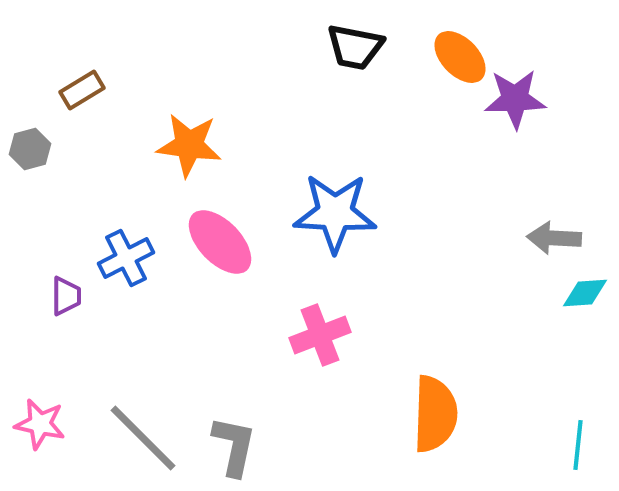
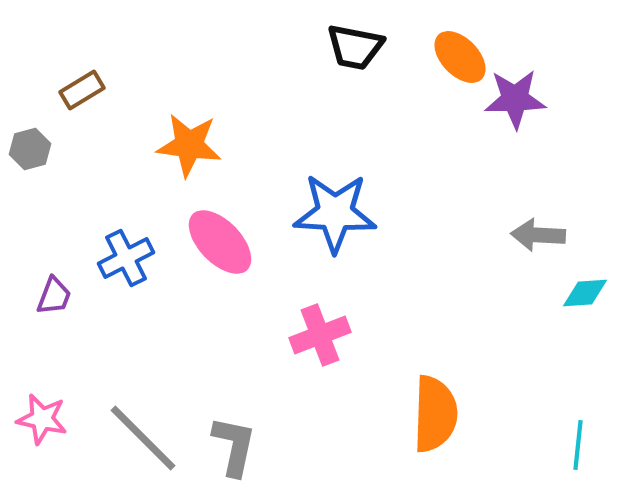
gray arrow: moved 16 px left, 3 px up
purple trapezoid: moved 12 px left; rotated 21 degrees clockwise
pink star: moved 2 px right, 5 px up
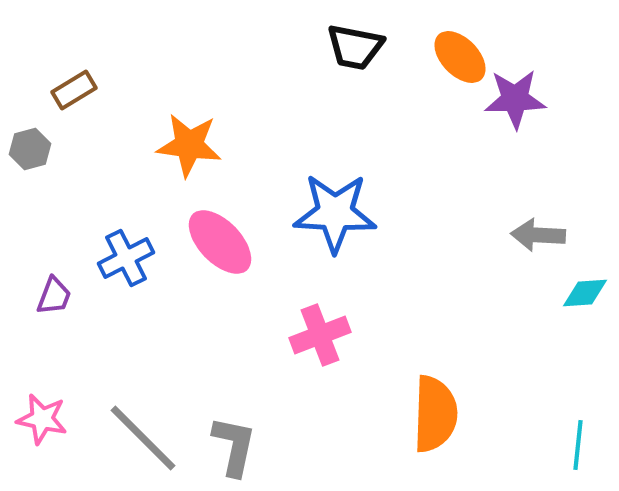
brown rectangle: moved 8 px left
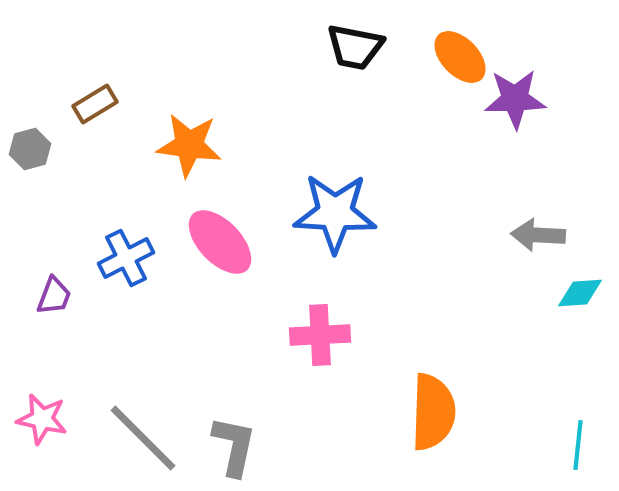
brown rectangle: moved 21 px right, 14 px down
cyan diamond: moved 5 px left
pink cross: rotated 18 degrees clockwise
orange semicircle: moved 2 px left, 2 px up
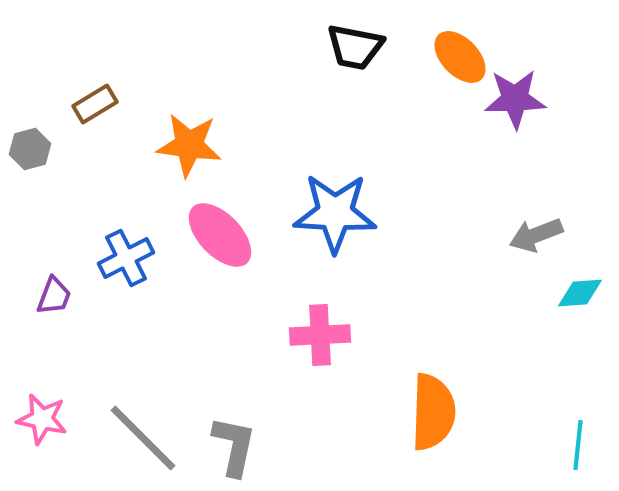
gray arrow: moved 2 px left; rotated 24 degrees counterclockwise
pink ellipse: moved 7 px up
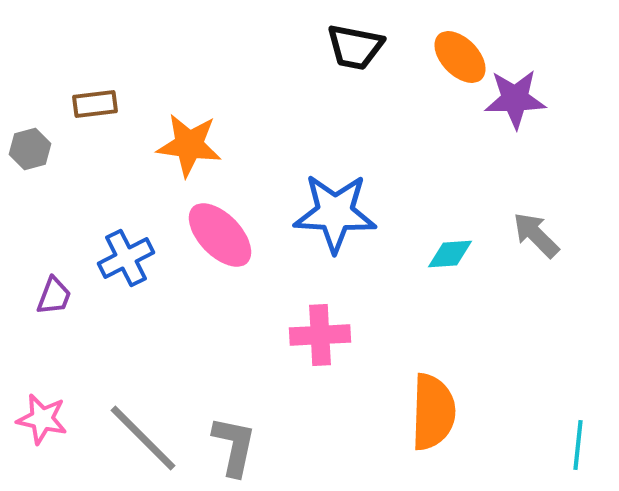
brown rectangle: rotated 24 degrees clockwise
gray arrow: rotated 66 degrees clockwise
cyan diamond: moved 130 px left, 39 px up
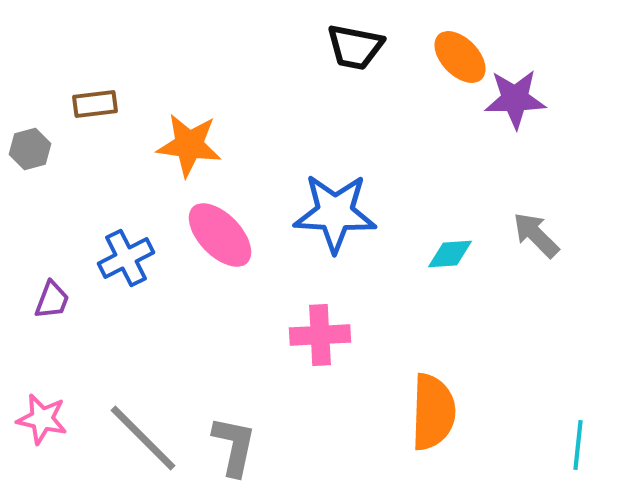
purple trapezoid: moved 2 px left, 4 px down
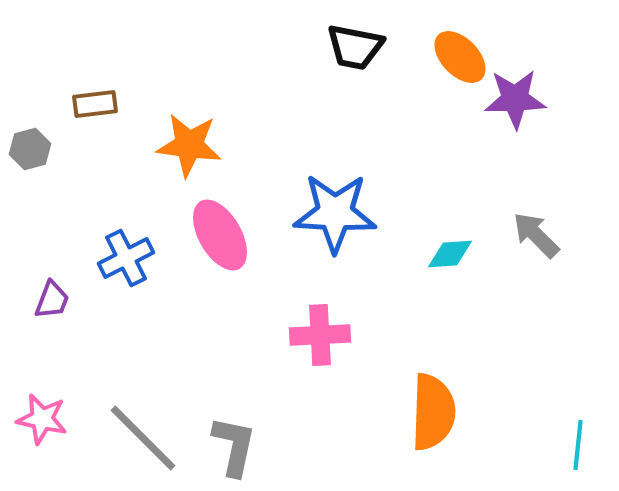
pink ellipse: rotated 14 degrees clockwise
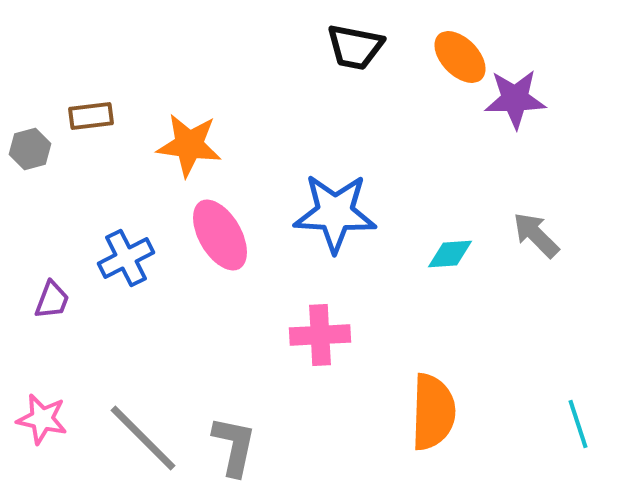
brown rectangle: moved 4 px left, 12 px down
cyan line: moved 21 px up; rotated 24 degrees counterclockwise
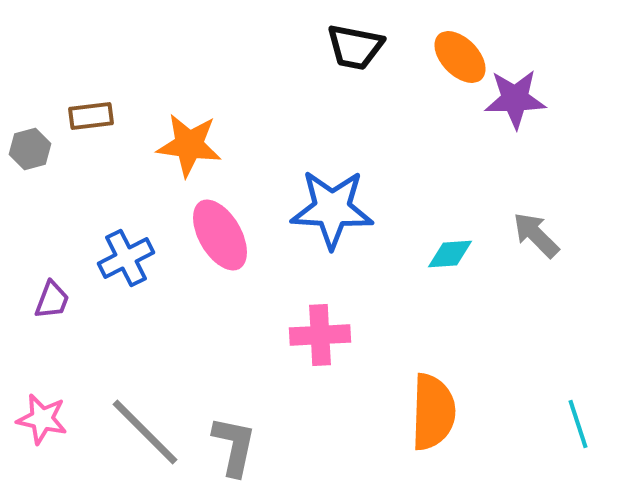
blue star: moved 3 px left, 4 px up
gray line: moved 2 px right, 6 px up
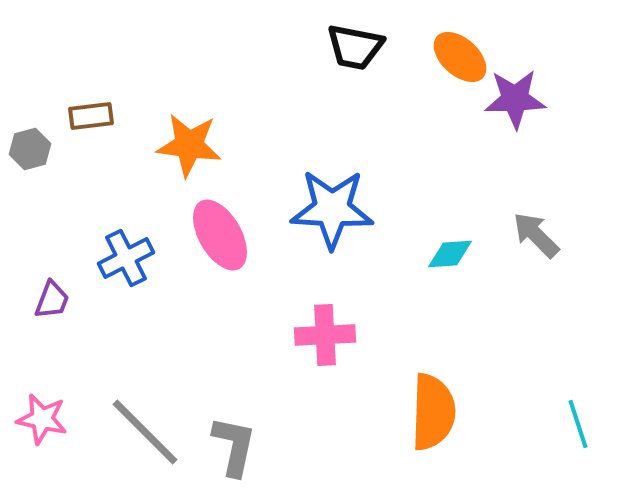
orange ellipse: rotated 4 degrees counterclockwise
pink cross: moved 5 px right
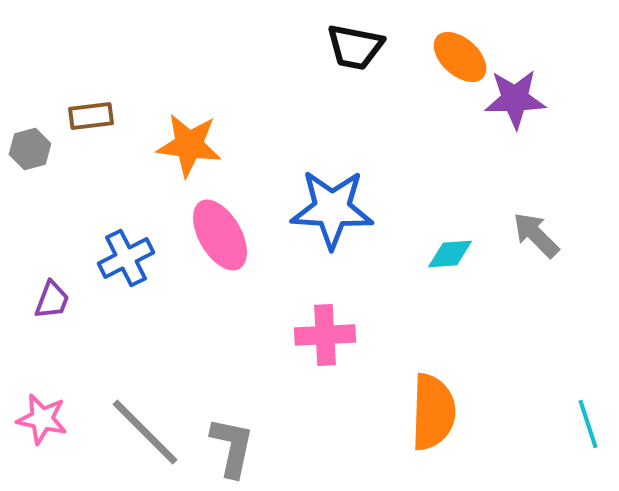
cyan line: moved 10 px right
gray L-shape: moved 2 px left, 1 px down
